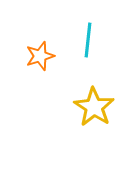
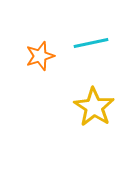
cyan line: moved 3 px right, 3 px down; rotated 72 degrees clockwise
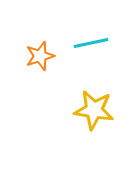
yellow star: moved 3 px down; rotated 24 degrees counterclockwise
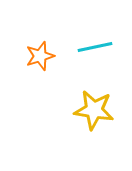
cyan line: moved 4 px right, 4 px down
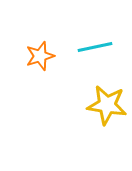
yellow star: moved 13 px right, 5 px up
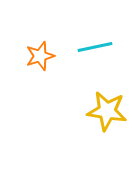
yellow star: moved 6 px down
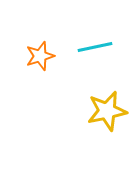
yellow star: rotated 21 degrees counterclockwise
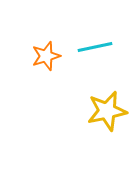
orange star: moved 6 px right
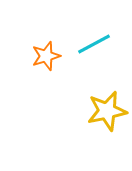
cyan line: moved 1 px left, 3 px up; rotated 16 degrees counterclockwise
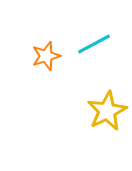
yellow star: rotated 15 degrees counterclockwise
